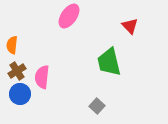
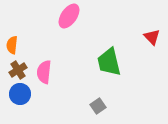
red triangle: moved 22 px right, 11 px down
brown cross: moved 1 px right, 1 px up
pink semicircle: moved 2 px right, 5 px up
gray square: moved 1 px right; rotated 14 degrees clockwise
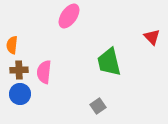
brown cross: moved 1 px right; rotated 30 degrees clockwise
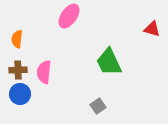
red triangle: moved 8 px up; rotated 30 degrees counterclockwise
orange semicircle: moved 5 px right, 6 px up
green trapezoid: rotated 12 degrees counterclockwise
brown cross: moved 1 px left
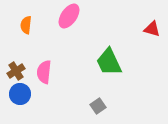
orange semicircle: moved 9 px right, 14 px up
brown cross: moved 2 px left, 1 px down; rotated 30 degrees counterclockwise
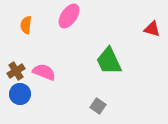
green trapezoid: moved 1 px up
pink semicircle: rotated 105 degrees clockwise
gray square: rotated 21 degrees counterclockwise
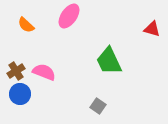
orange semicircle: rotated 54 degrees counterclockwise
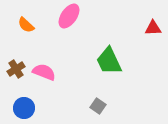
red triangle: moved 1 px right, 1 px up; rotated 18 degrees counterclockwise
brown cross: moved 2 px up
blue circle: moved 4 px right, 14 px down
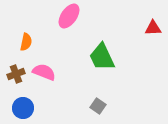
orange semicircle: moved 17 px down; rotated 120 degrees counterclockwise
green trapezoid: moved 7 px left, 4 px up
brown cross: moved 5 px down; rotated 12 degrees clockwise
blue circle: moved 1 px left
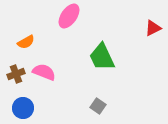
red triangle: rotated 24 degrees counterclockwise
orange semicircle: rotated 48 degrees clockwise
